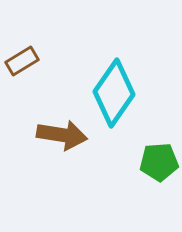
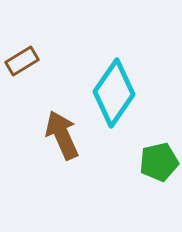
brown arrow: rotated 123 degrees counterclockwise
green pentagon: rotated 9 degrees counterclockwise
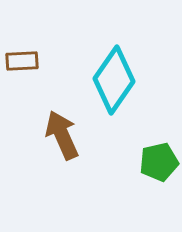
brown rectangle: rotated 28 degrees clockwise
cyan diamond: moved 13 px up
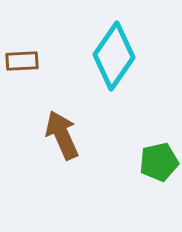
cyan diamond: moved 24 px up
